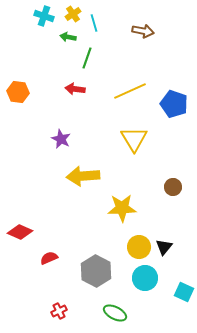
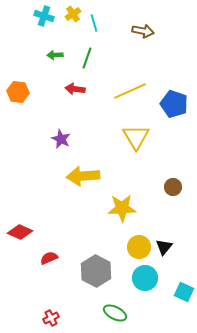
green arrow: moved 13 px left, 18 px down; rotated 14 degrees counterclockwise
yellow triangle: moved 2 px right, 2 px up
red cross: moved 8 px left, 7 px down
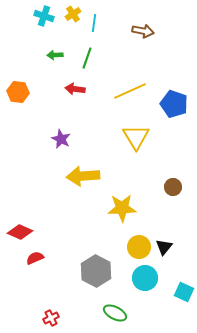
cyan line: rotated 24 degrees clockwise
red semicircle: moved 14 px left
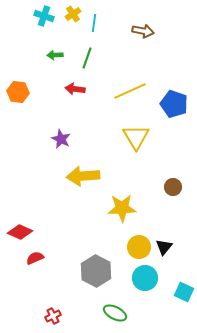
red cross: moved 2 px right, 2 px up
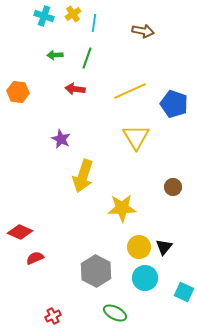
yellow arrow: rotated 68 degrees counterclockwise
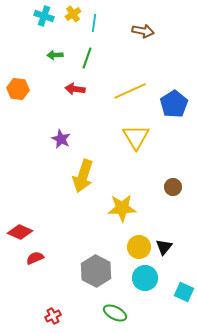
orange hexagon: moved 3 px up
blue pentagon: rotated 20 degrees clockwise
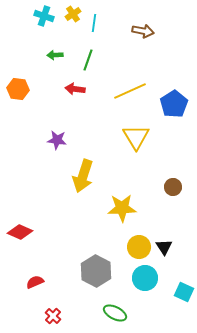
green line: moved 1 px right, 2 px down
purple star: moved 4 px left, 1 px down; rotated 18 degrees counterclockwise
black triangle: rotated 12 degrees counterclockwise
red semicircle: moved 24 px down
red cross: rotated 21 degrees counterclockwise
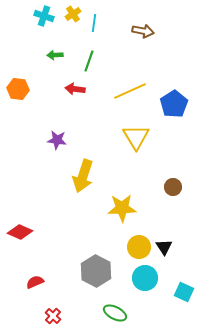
green line: moved 1 px right, 1 px down
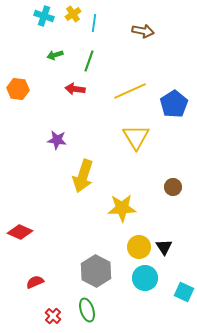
green arrow: rotated 14 degrees counterclockwise
green ellipse: moved 28 px left, 3 px up; rotated 45 degrees clockwise
